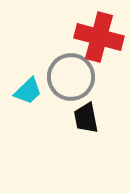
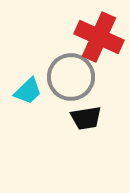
red cross: rotated 9 degrees clockwise
black trapezoid: rotated 88 degrees counterclockwise
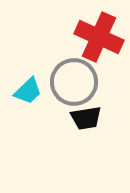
gray circle: moved 3 px right, 5 px down
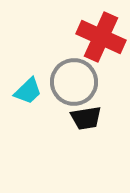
red cross: moved 2 px right
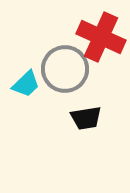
gray circle: moved 9 px left, 13 px up
cyan trapezoid: moved 2 px left, 7 px up
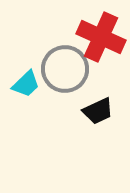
black trapezoid: moved 12 px right, 7 px up; rotated 16 degrees counterclockwise
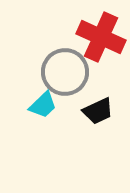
gray circle: moved 3 px down
cyan trapezoid: moved 17 px right, 21 px down
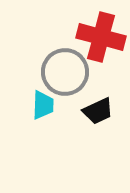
red cross: rotated 9 degrees counterclockwise
cyan trapezoid: rotated 44 degrees counterclockwise
